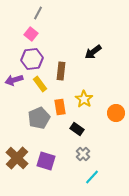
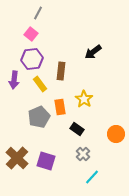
purple arrow: rotated 66 degrees counterclockwise
orange circle: moved 21 px down
gray pentagon: moved 1 px up
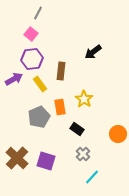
purple arrow: moved 1 px up; rotated 126 degrees counterclockwise
orange circle: moved 2 px right
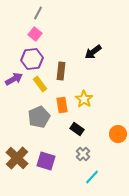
pink square: moved 4 px right
orange rectangle: moved 2 px right, 2 px up
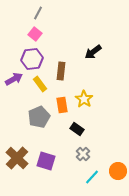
orange circle: moved 37 px down
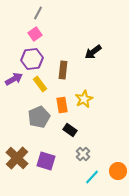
pink square: rotated 16 degrees clockwise
brown rectangle: moved 2 px right, 1 px up
yellow star: rotated 12 degrees clockwise
black rectangle: moved 7 px left, 1 px down
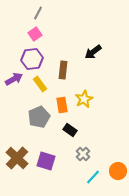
cyan line: moved 1 px right
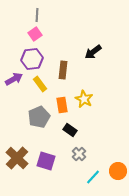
gray line: moved 1 px left, 2 px down; rotated 24 degrees counterclockwise
yellow star: rotated 18 degrees counterclockwise
gray cross: moved 4 px left
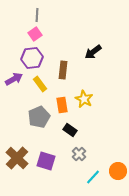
purple hexagon: moved 1 px up
